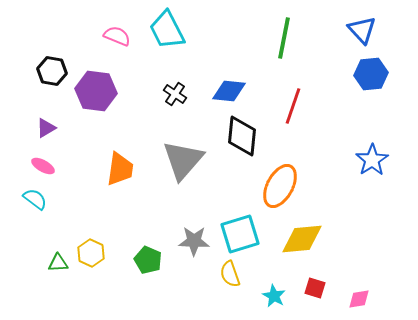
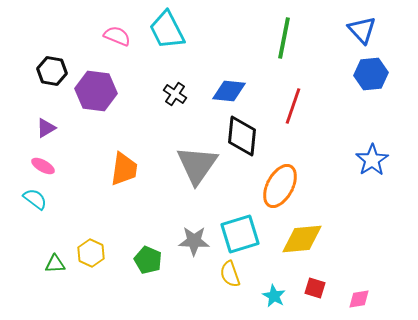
gray triangle: moved 14 px right, 5 px down; rotated 6 degrees counterclockwise
orange trapezoid: moved 4 px right
green triangle: moved 3 px left, 1 px down
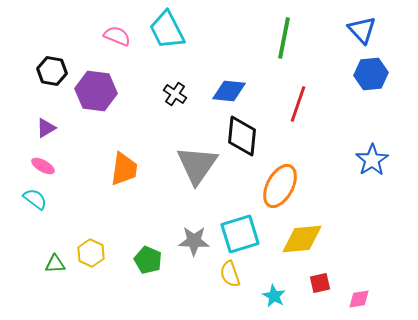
red line: moved 5 px right, 2 px up
red square: moved 5 px right, 5 px up; rotated 30 degrees counterclockwise
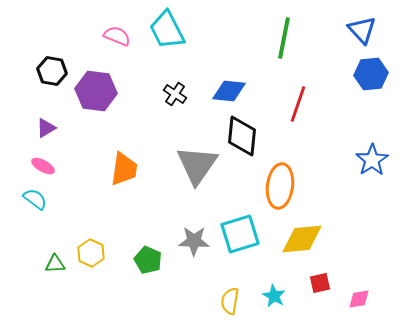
orange ellipse: rotated 21 degrees counterclockwise
yellow semicircle: moved 27 px down; rotated 28 degrees clockwise
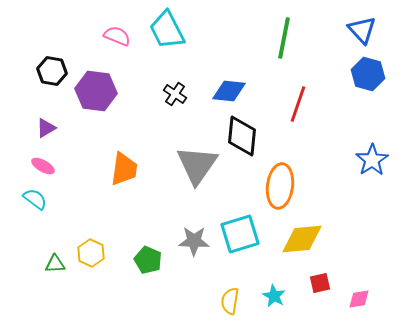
blue hexagon: moved 3 px left; rotated 20 degrees clockwise
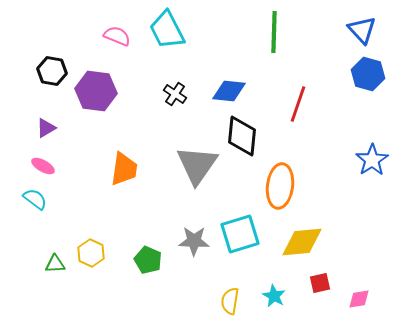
green line: moved 10 px left, 6 px up; rotated 9 degrees counterclockwise
yellow diamond: moved 3 px down
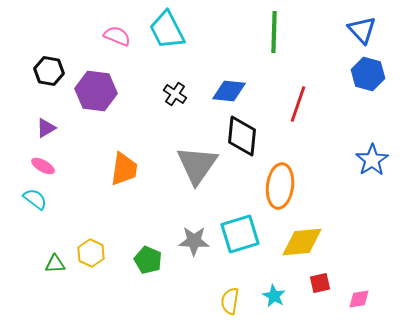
black hexagon: moved 3 px left
